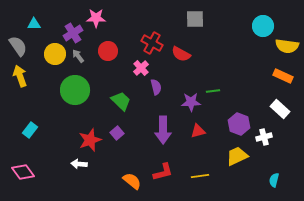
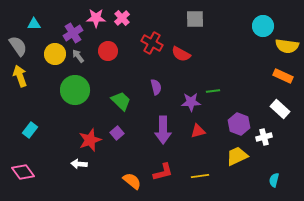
pink cross: moved 19 px left, 50 px up
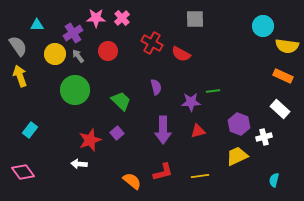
cyan triangle: moved 3 px right, 1 px down
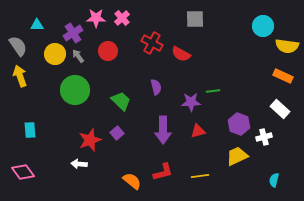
cyan rectangle: rotated 42 degrees counterclockwise
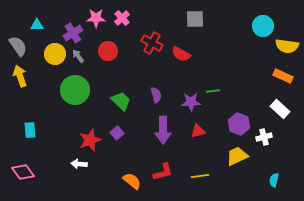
purple semicircle: moved 8 px down
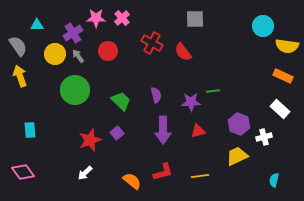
red semicircle: moved 2 px right, 2 px up; rotated 24 degrees clockwise
white arrow: moved 6 px right, 9 px down; rotated 49 degrees counterclockwise
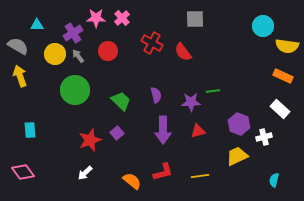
gray semicircle: rotated 25 degrees counterclockwise
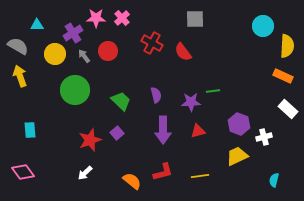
yellow semicircle: rotated 95 degrees counterclockwise
gray arrow: moved 6 px right
white rectangle: moved 8 px right
